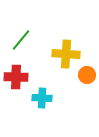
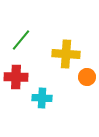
orange circle: moved 2 px down
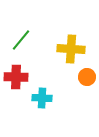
yellow cross: moved 5 px right, 5 px up
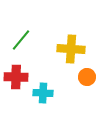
cyan cross: moved 1 px right, 5 px up
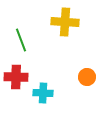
green line: rotated 60 degrees counterclockwise
yellow cross: moved 6 px left, 27 px up
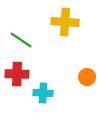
green line: rotated 35 degrees counterclockwise
red cross: moved 1 px right, 3 px up
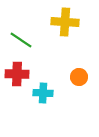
orange circle: moved 8 px left
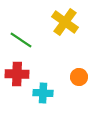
yellow cross: rotated 32 degrees clockwise
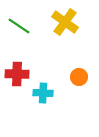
green line: moved 2 px left, 14 px up
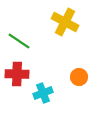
yellow cross: rotated 8 degrees counterclockwise
green line: moved 15 px down
cyan cross: rotated 24 degrees counterclockwise
